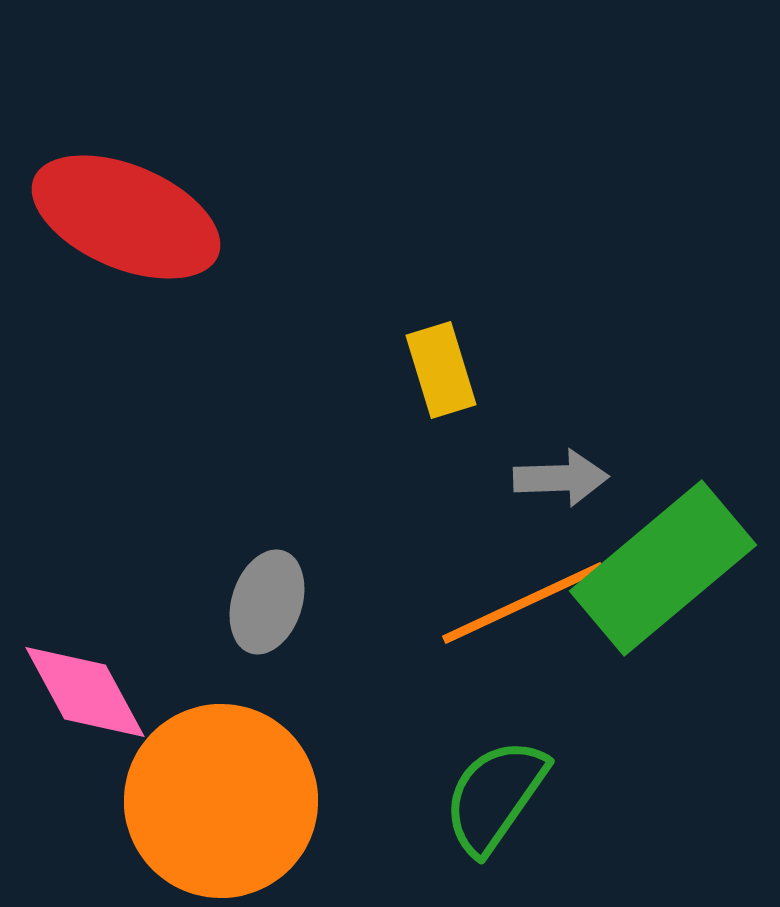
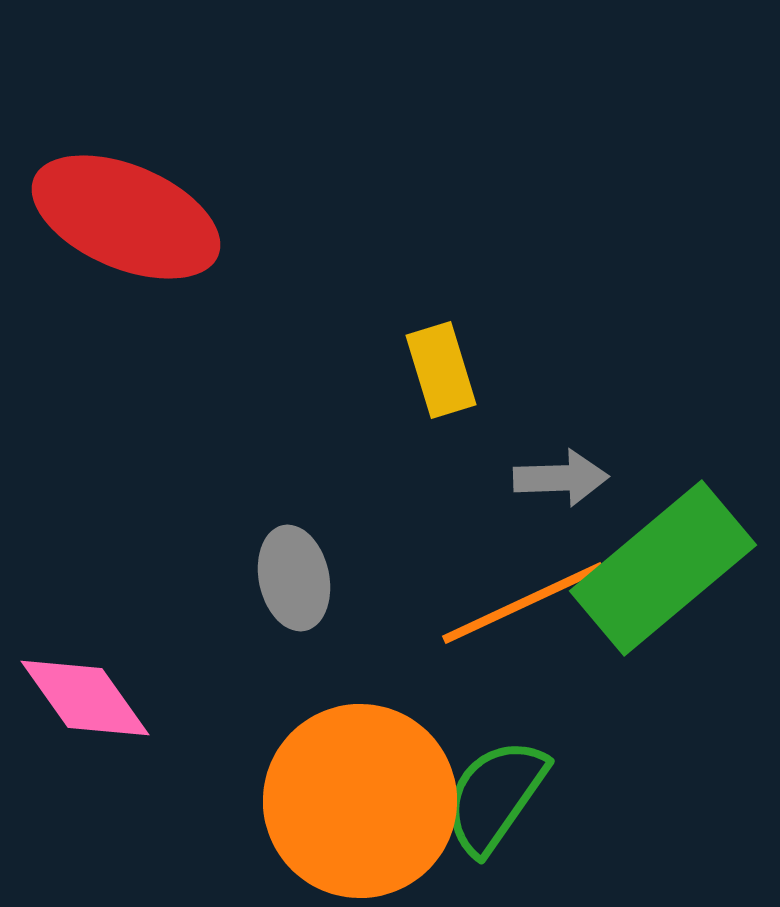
gray ellipse: moved 27 px right, 24 px up; rotated 30 degrees counterclockwise
pink diamond: moved 6 px down; rotated 7 degrees counterclockwise
orange circle: moved 139 px right
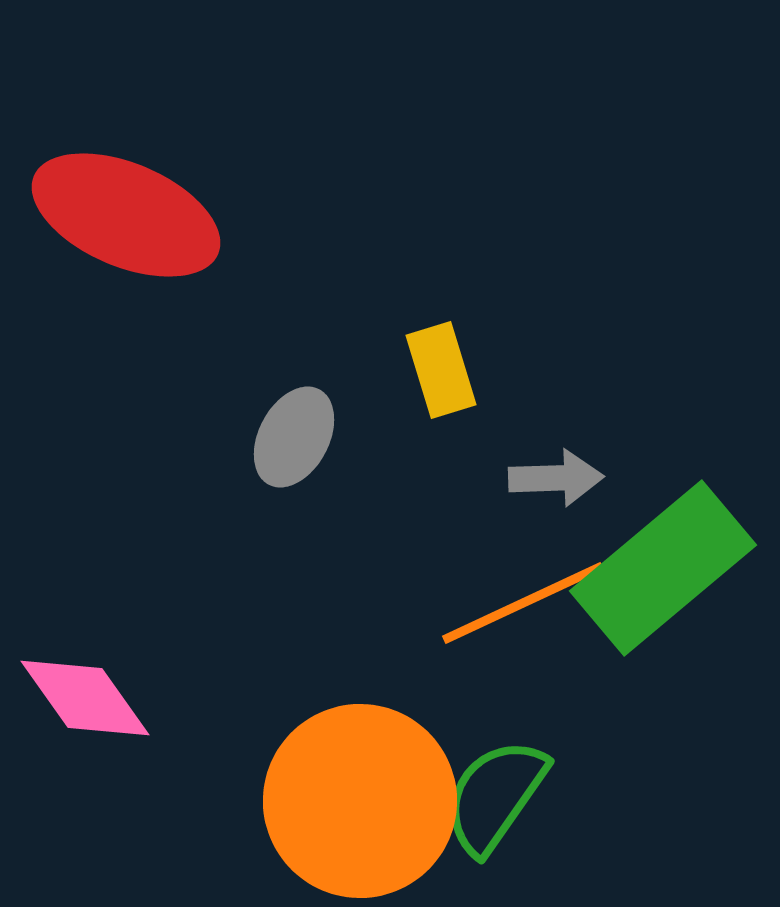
red ellipse: moved 2 px up
gray arrow: moved 5 px left
gray ellipse: moved 141 px up; rotated 40 degrees clockwise
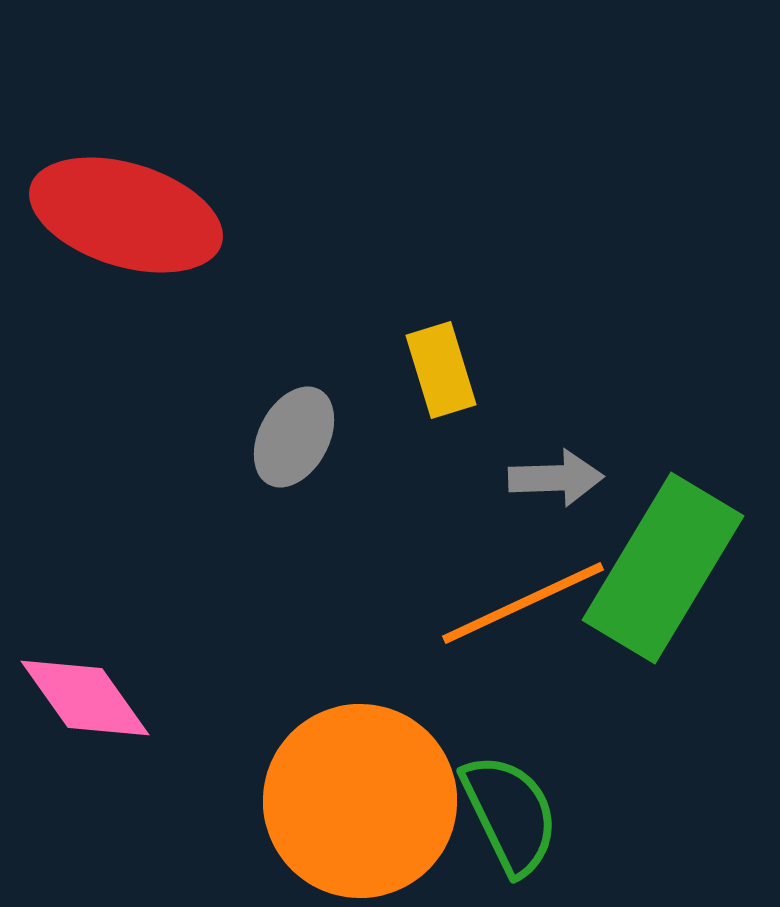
red ellipse: rotated 6 degrees counterclockwise
green rectangle: rotated 19 degrees counterclockwise
green semicircle: moved 15 px right, 18 px down; rotated 119 degrees clockwise
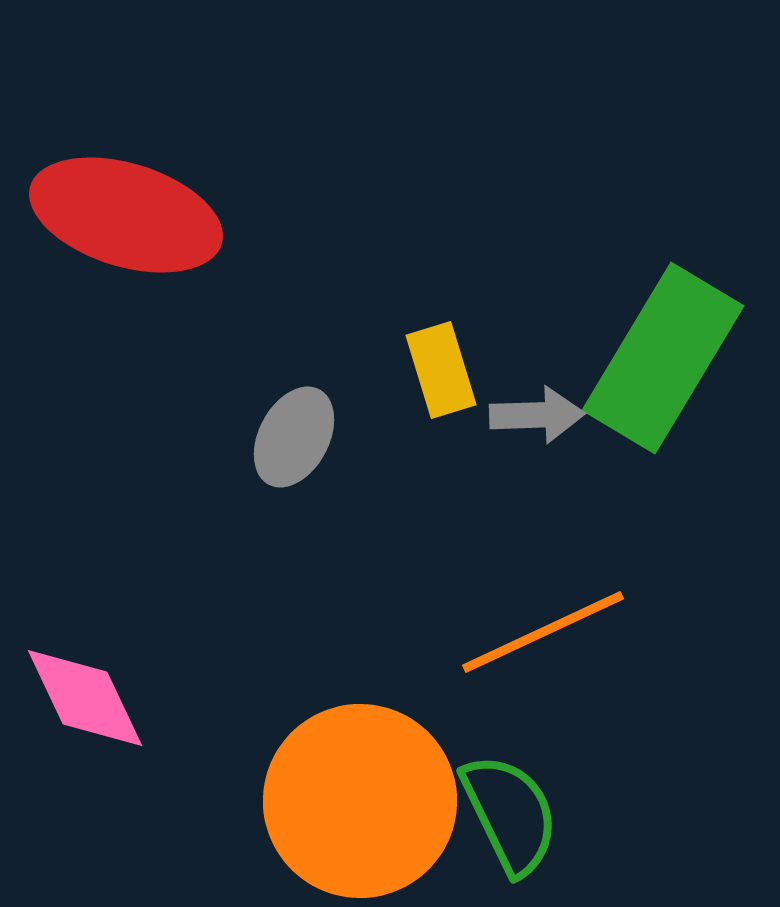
gray arrow: moved 19 px left, 63 px up
green rectangle: moved 210 px up
orange line: moved 20 px right, 29 px down
pink diamond: rotated 10 degrees clockwise
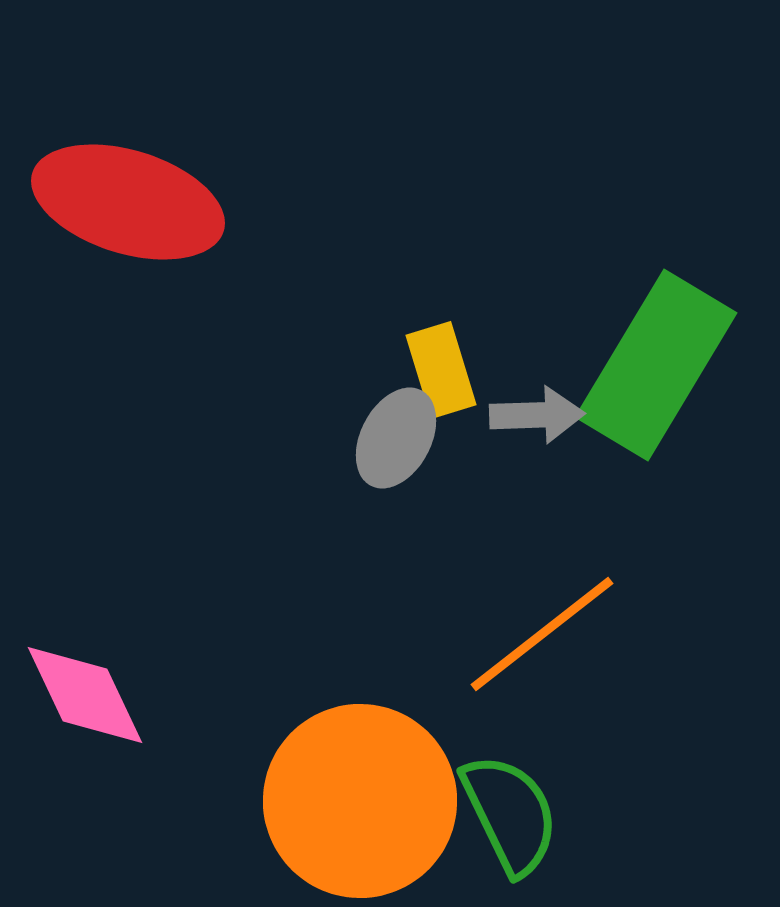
red ellipse: moved 2 px right, 13 px up
green rectangle: moved 7 px left, 7 px down
gray ellipse: moved 102 px right, 1 px down
orange line: moved 1 px left, 2 px down; rotated 13 degrees counterclockwise
pink diamond: moved 3 px up
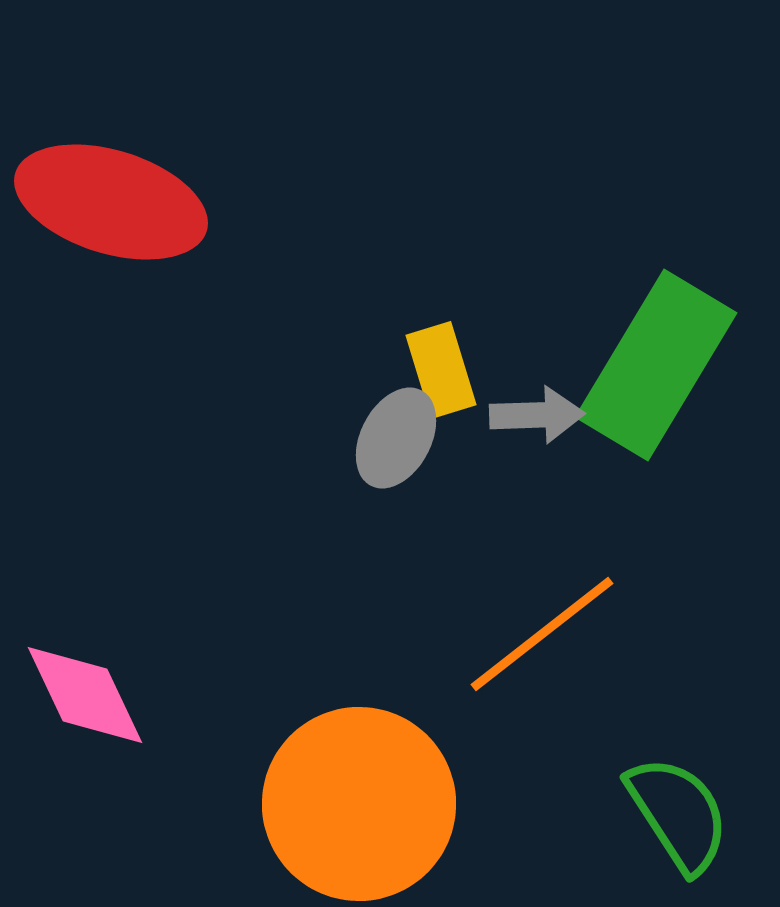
red ellipse: moved 17 px left
orange circle: moved 1 px left, 3 px down
green semicircle: moved 168 px right; rotated 7 degrees counterclockwise
